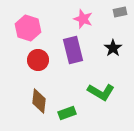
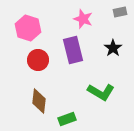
green rectangle: moved 6 px down
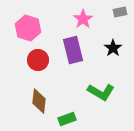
pink star: rotated 18 degrees clockwise
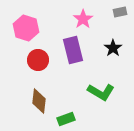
pink hexagon: moved 2 px left
green rectangle: moved 1 px left
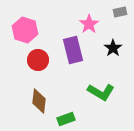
pink star: moved 6 px right, 5 px down
pink hexagon: moved 1 px left, 2 px down
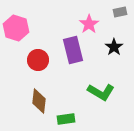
pink hexagon: moved 9 px left, 2 px up
black star: moved 1 px right, 1 px up
green rectangle: rotated 12 degrees clockwise
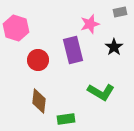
pink star: moved 1 px right; rotated 18 degrees clockwise
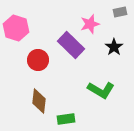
purple rectangle: moved 2 px left, 5 px up; rotated 32 degrees counterclockwise
green L-shape: moved 2 px up
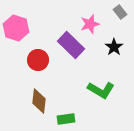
gray rectangle: rotated 64 degrees clockwise
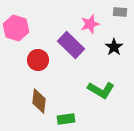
gray rectangle: rotated 48 degrees counterclockwise
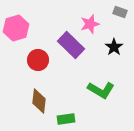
gray rectangle: rotated 16 degrees clockwise
pink hexagon: rotated 25 degrees clockwise
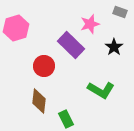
red circle: moved 6 px right, 6 px down
green rectangle: rotated 72 degrees clockwise
